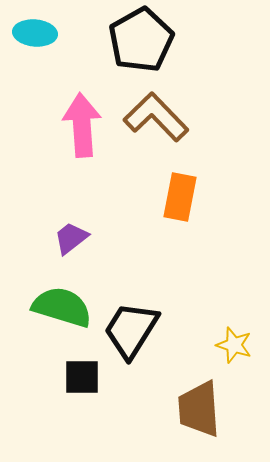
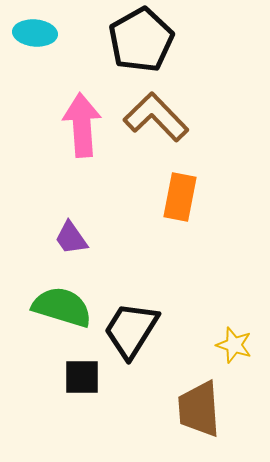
purple trapezoid: rotated 87 degrees counterclockwise
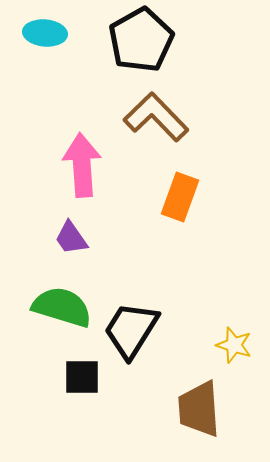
cyan ellipse: moved 10 px right
pink arrow: moved 40 px down
orange rectangle: rotated 9 degrees clockwise
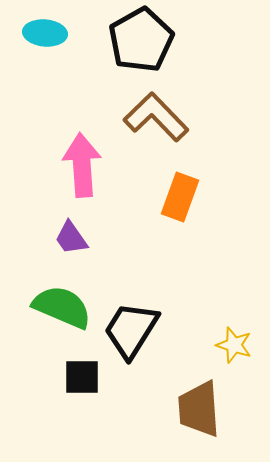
green semicircle: rotated 6 degrees clockwise
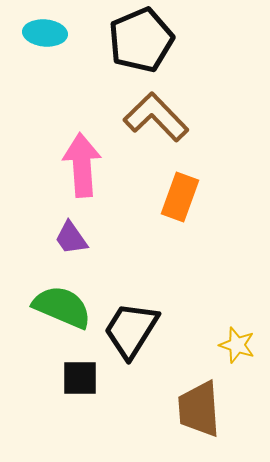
black pentagon: rotated 6 degrees clockwise
yellow star: moved 3 px right
black square: moved 2 px left, 1 px down
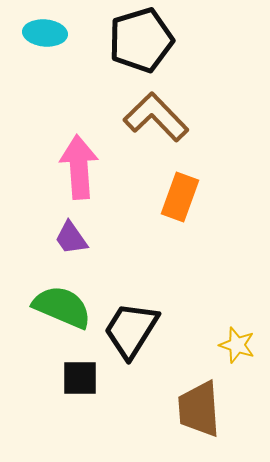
black pentagon: rotated 6 degrees clockwise
pink arrow: moved 3 px left, 2 px down
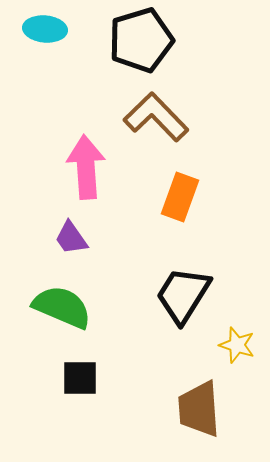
cyan ellipse: moved 4 px up
pink arrow: moved 7 px right
black trapezoid: moved 52 px right, 35 px up
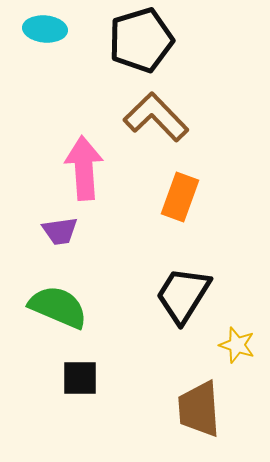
pink arrow: moved 2 px left, 1 px down
purple trapezoid: moved 11 px left, 7 px up; rotated 63 degrees counterclockwise
green semicircle: moved 4 px left
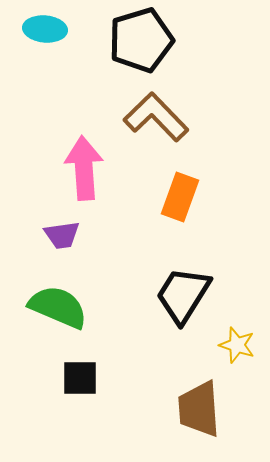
purple trapezoid: moved 2 px right, 4 px down
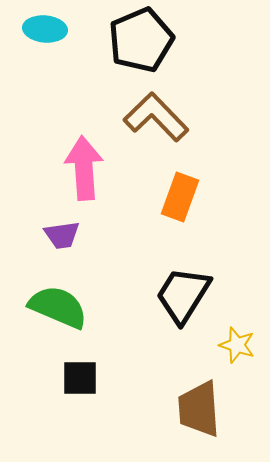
black pentagon: rotated 6 degrees counterclockwise
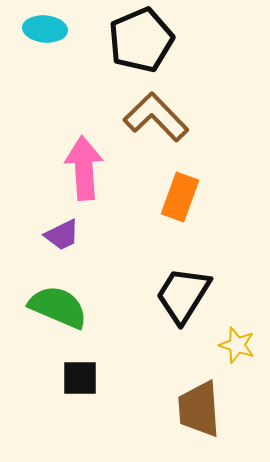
purple trapezoid: rotated 18 degrees counterclockwise
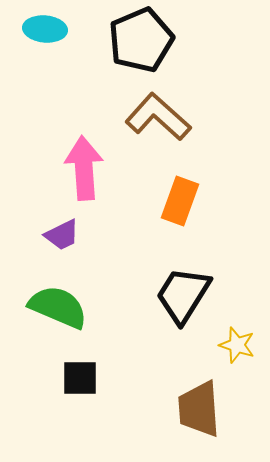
brown L-shape: moved 2 px right; rotated 4 degrees counterclockwise
orange rectangle: moved 4 px down
